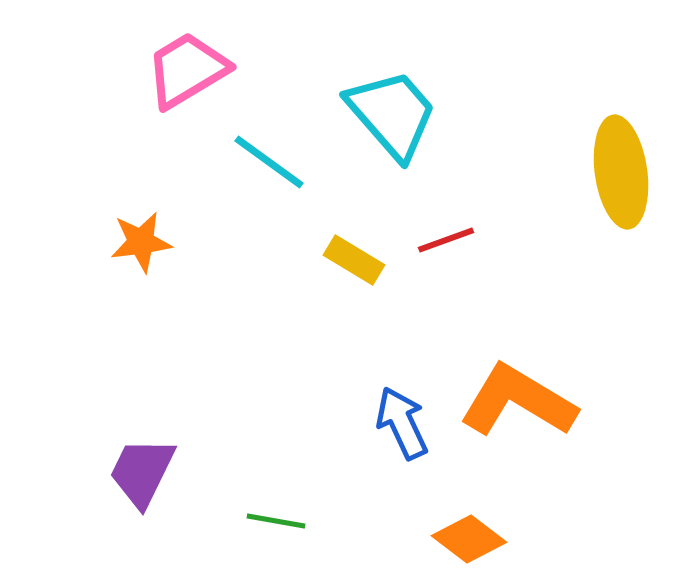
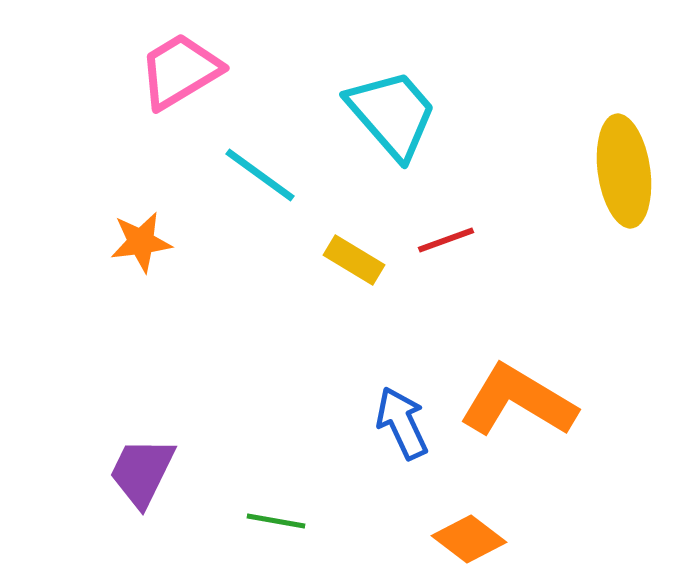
pink trapezoid: moved 7 px left, 1 px down
cyan line: moved 9 px left, 13 px down
yellow ellipse: moved 3 px right, 1 px up
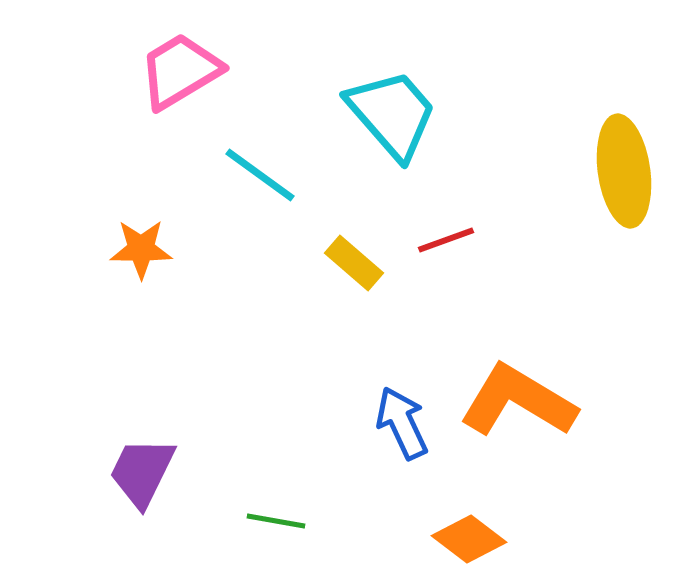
orange star: moved 7 px down; rotated 8 degrees clockwise
yellow rectangle: moved 3 px down; rotated 10 degrees clockwise
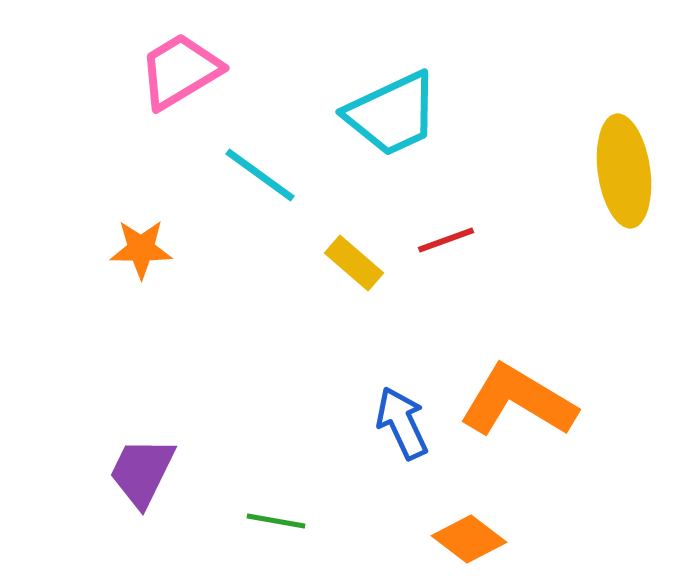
cyan trapezoid: rotated 106 degrees clockwise
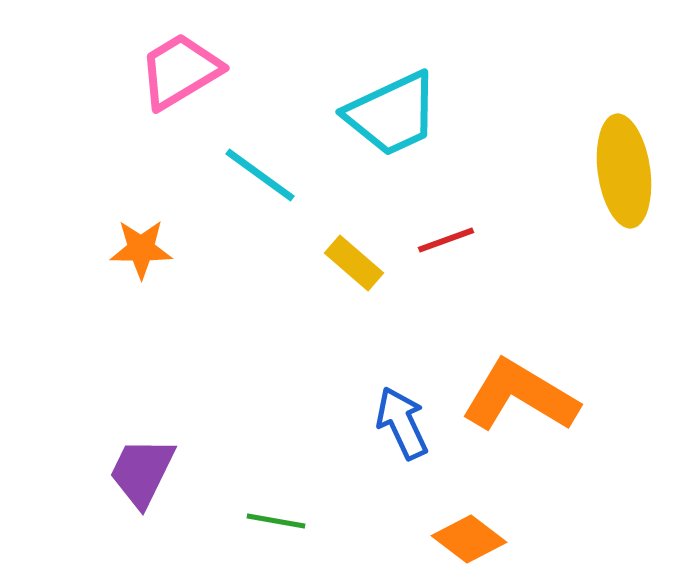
orange L-shape: moved 2 px right, 5 px up
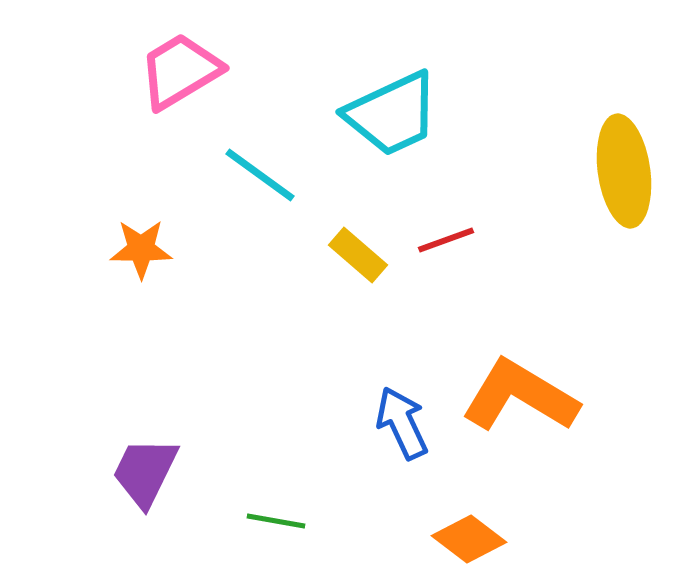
yellow rectangle: moved 4 px right, 8 px up
purple trapezoid: moved 3 px right
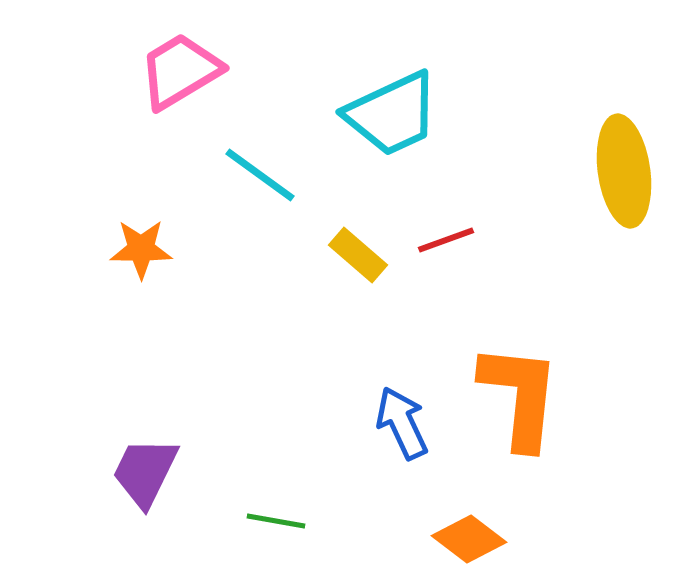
orange L-shape: rotated 65 degrees clockwise
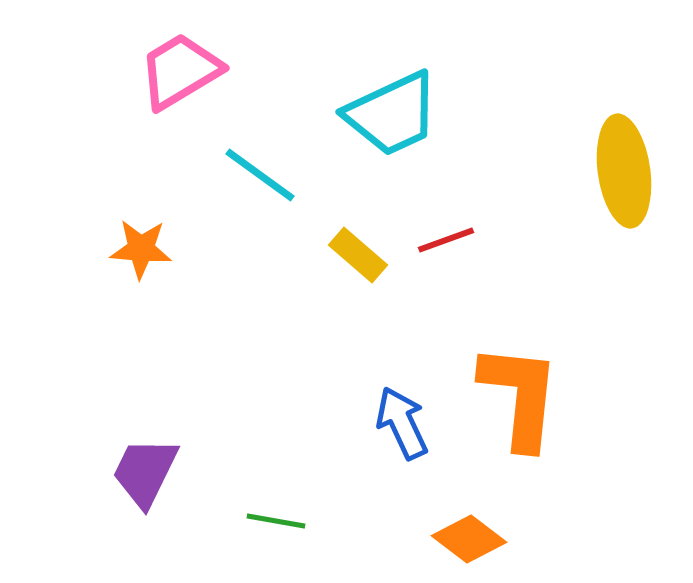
orange star: rotated 4 degrees clockwise
